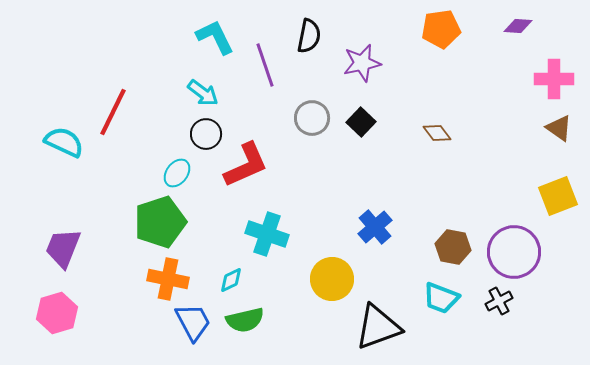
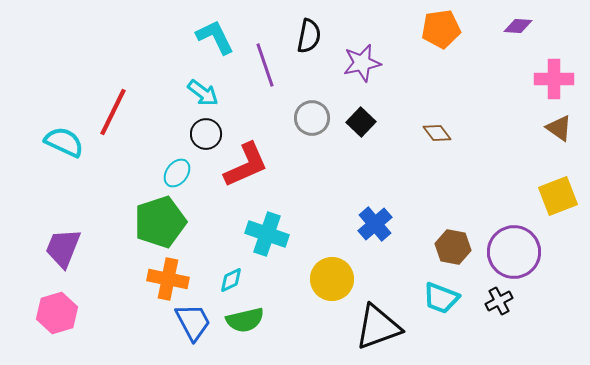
blue cross: moved 3 px up
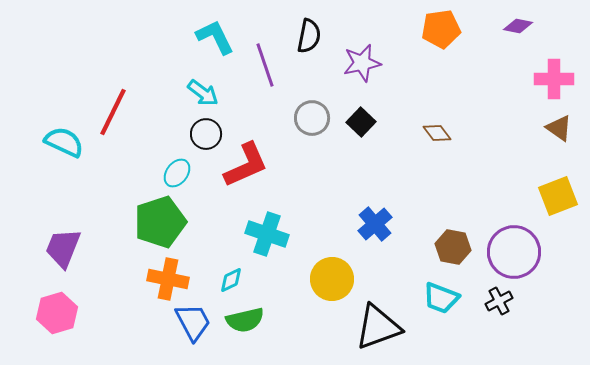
purple diamond: rotated 8 degrees clockwise
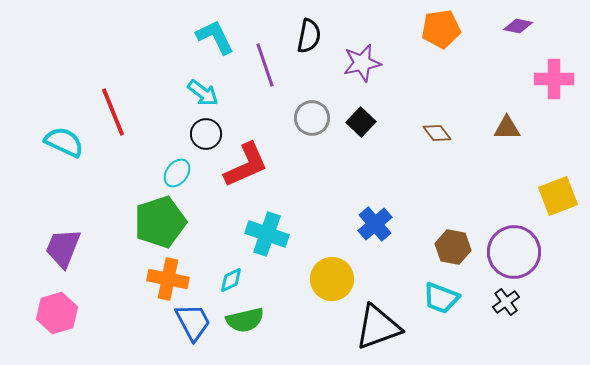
red line: rotated 48 degrees counterclockwise
brown triangle: moved 52 px left; rotated 36 degrees counterclockwise
black cross: moved 7 px right, 1 px down; rotated 8 degrees counterclockwise
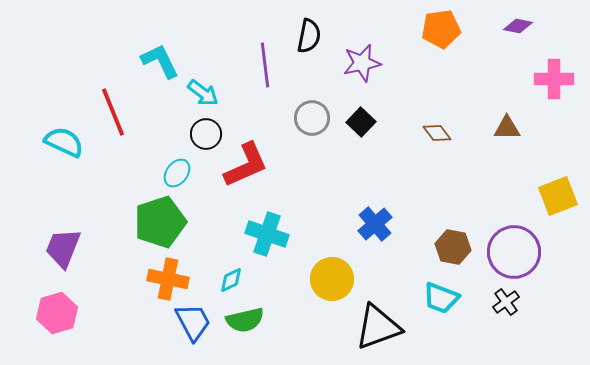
cyan L-shape: moved 55 px left, 24 px down
purple line: rotated 12 degrees clockwise
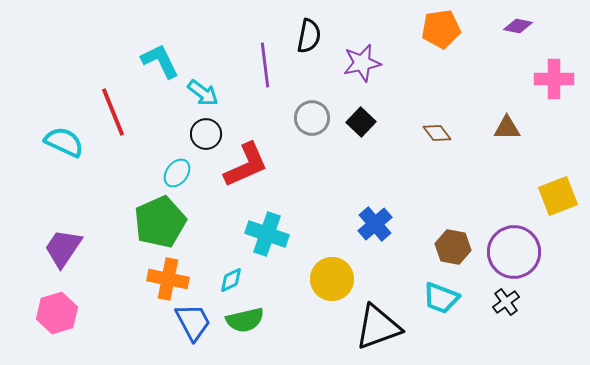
green pentagon: rotated 6 degrees counterclockwise
purple trapezoid: rotated 12 degrees clockwise
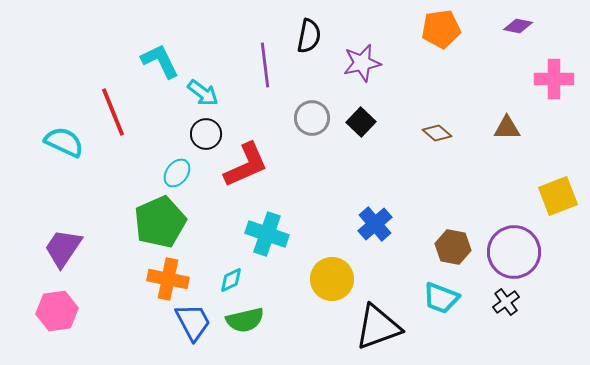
brown diamond: rotated 12 degrees counterclockwise
pink hexagon: moved 2 px up; rotated 9 degrees clockwise
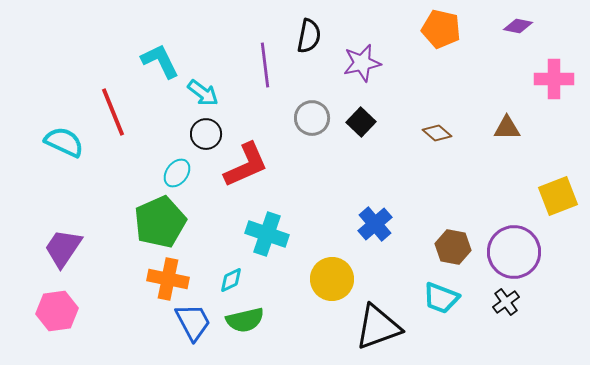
orange pentagon: rotated 21 degrees clockwise
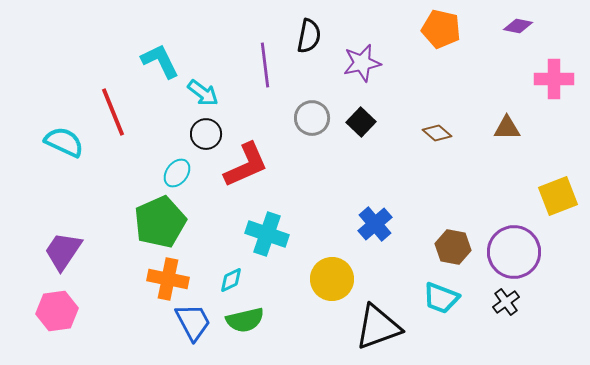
purple trapezoid: moved 3 px down
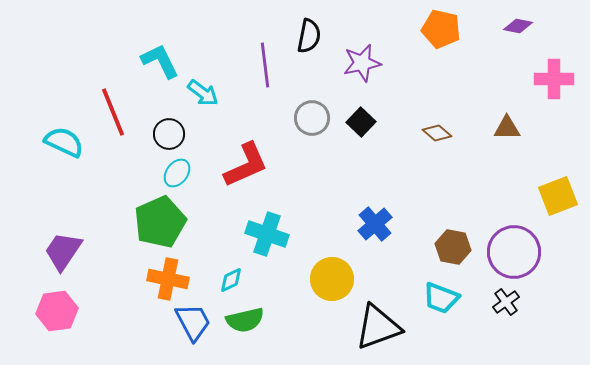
black circle: moved 37 px left
